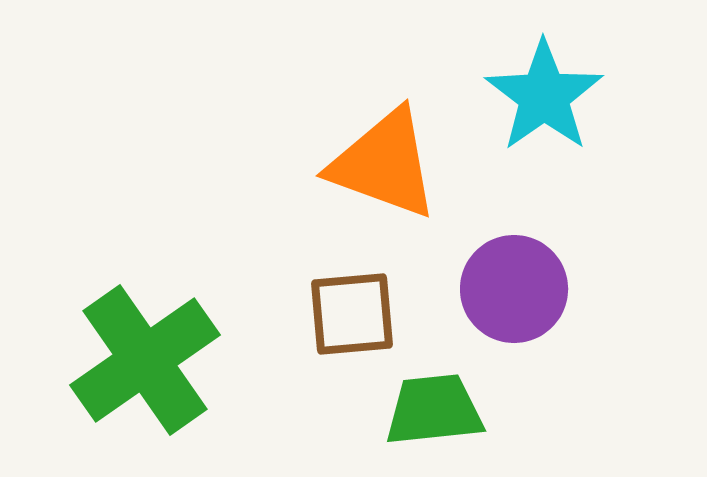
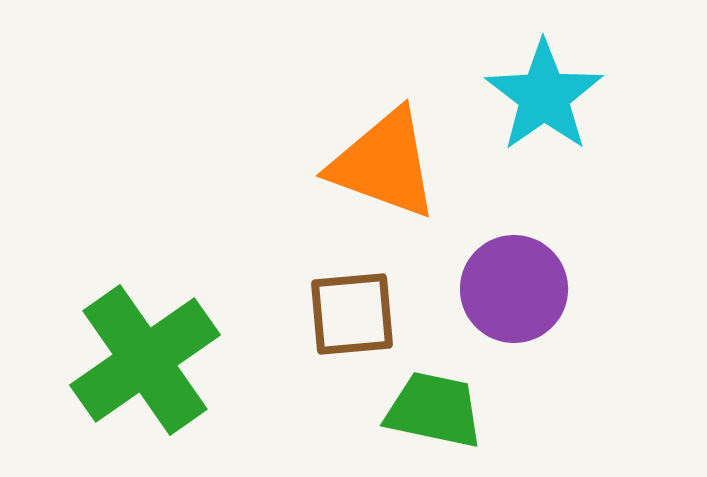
green trapezoid: rotated 18 degrees clockwise
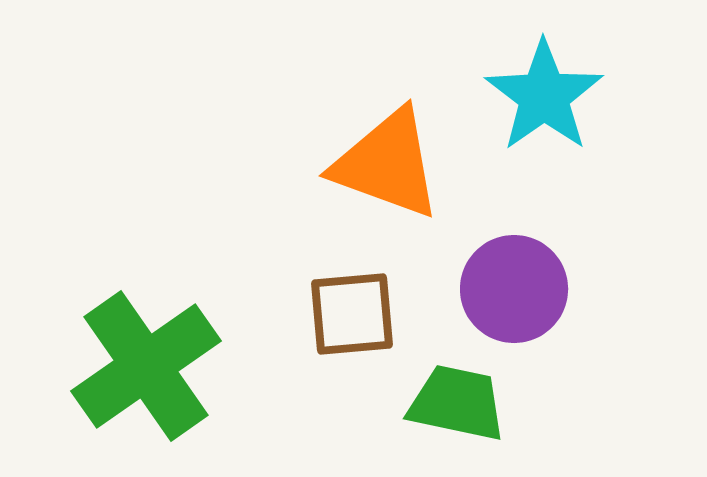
orange triangle: moved 3 px right
green cross: moved 1 px right, 6 px down
green trapezoid: moved 23 px right, 7 px up
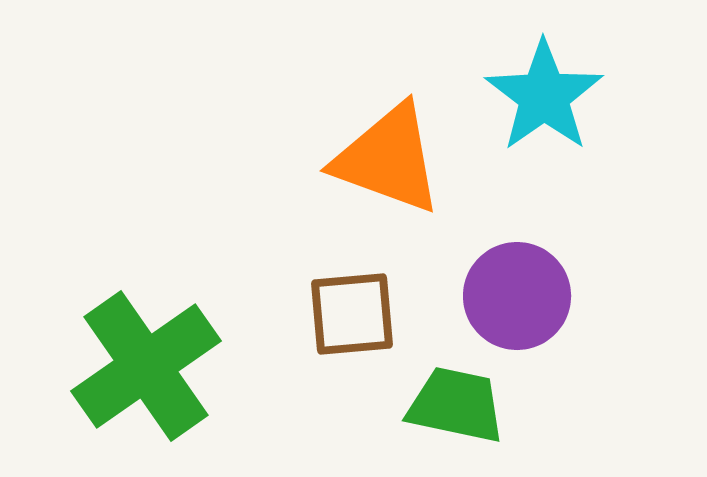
orange triangle: moved 1 px right, 5 px up
purple circle: moved 3 px right, 7 px down
green trapezoid: moved 1 px left, 2 px down
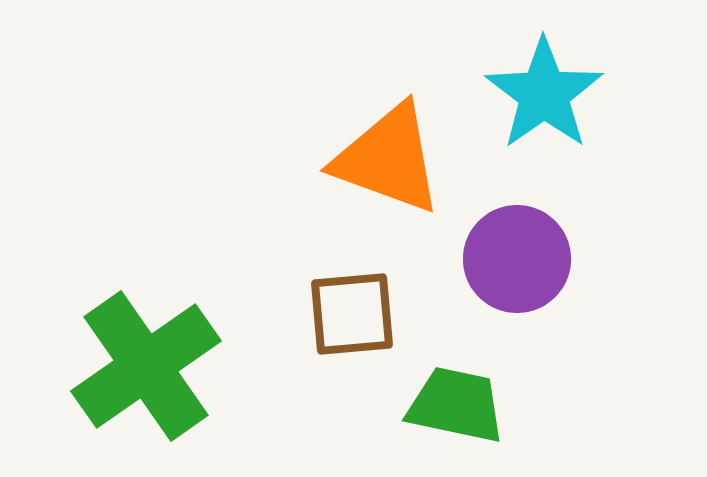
cyan star: moved 2 px up
purple circle: moved 37 px up
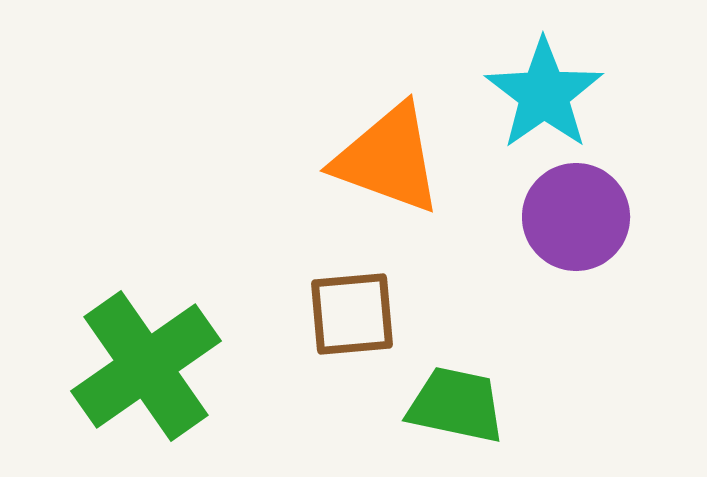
purple circle: moved 59 px right, 42 px up
